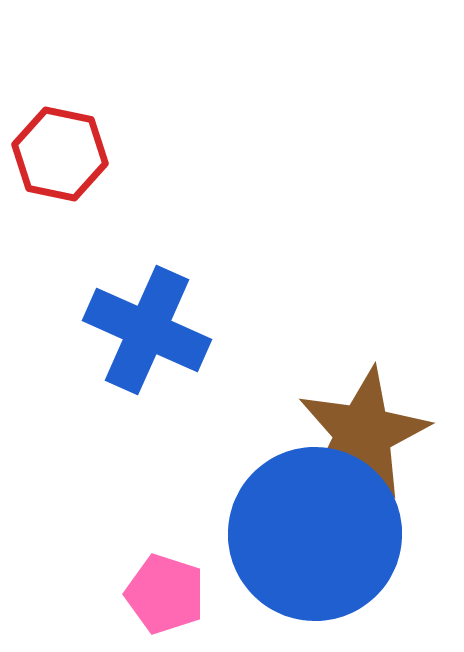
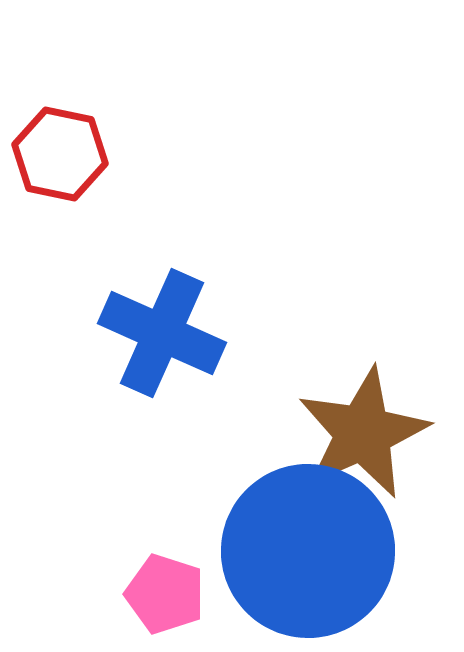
blue cross: moved 15 px right, 3 px down
blue circle: moved 7 px left, 17 px down
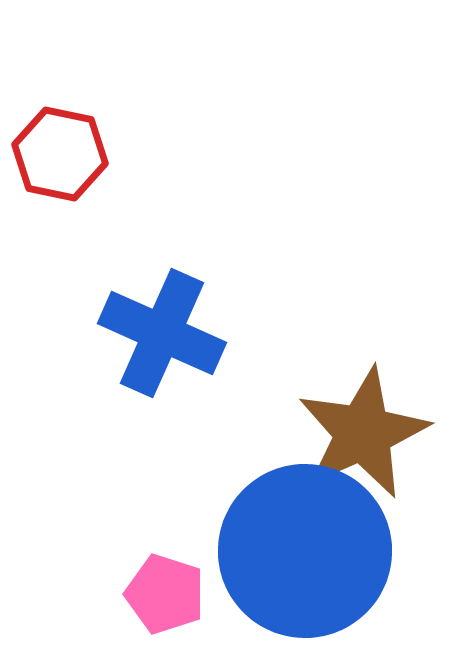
blue circle: moved 3 px left
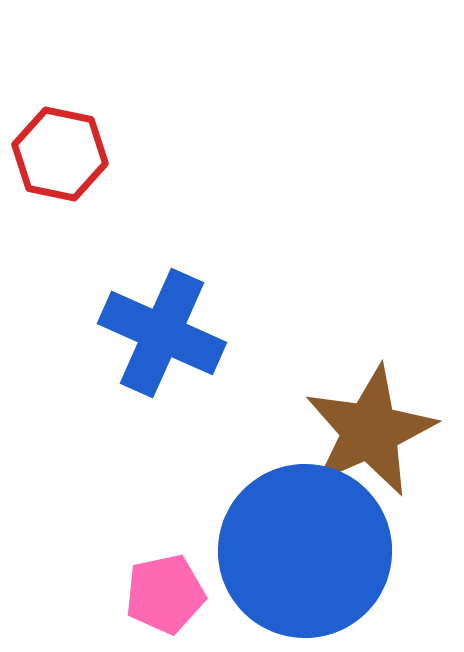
brown star: moved 7 px right, 2 px up
pink pentagon: rotated 30 degrees counterclockwise
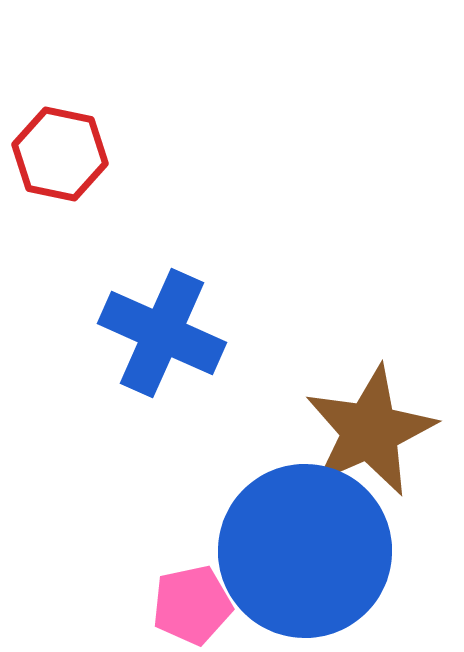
pink pentagon: moved 27 px right, 11 px down
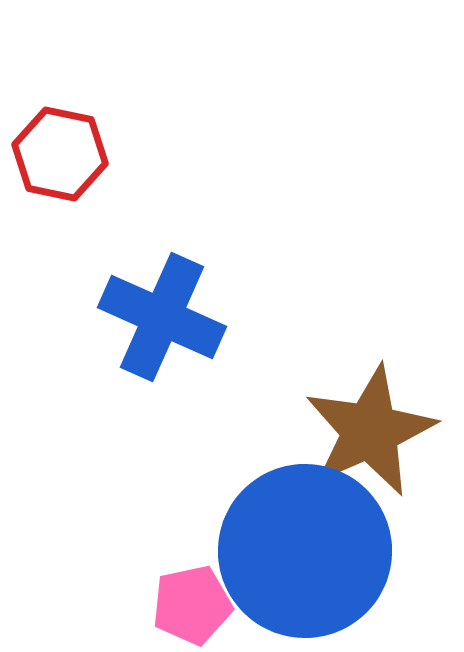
blue cross: moved 16 px up
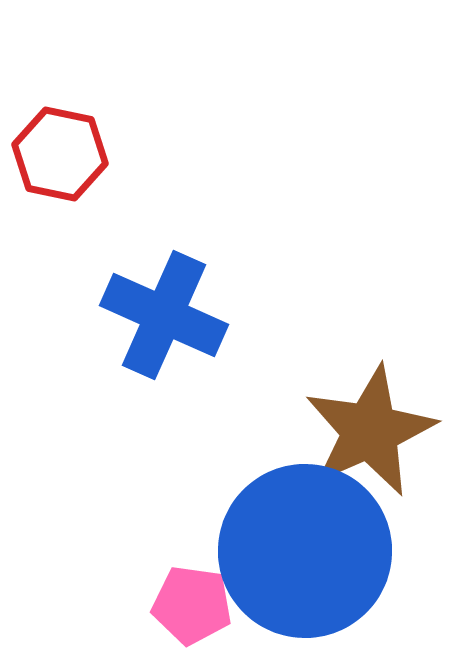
blue cross: moved 2 px right, 2 px up
pink pentagon: rotated 20 degrees clockwise
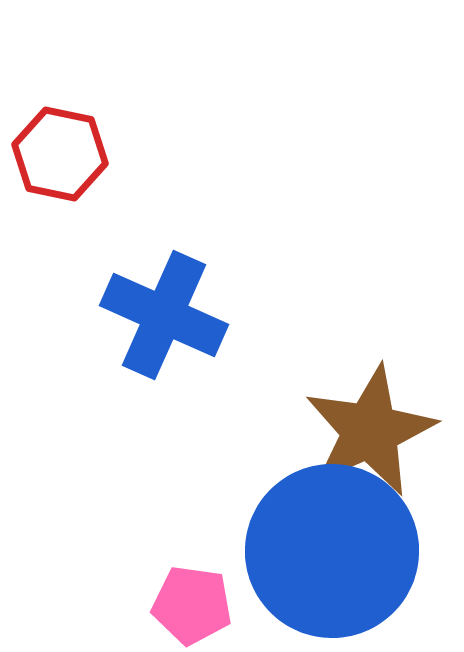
blue circle: moved 27 px right
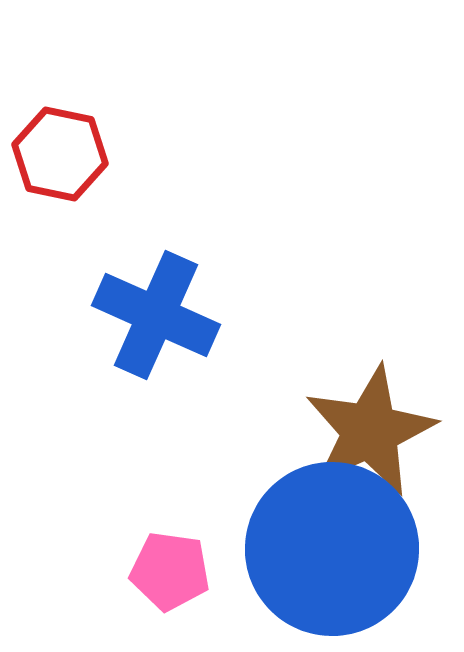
blue cross: moved 8 px left
blue circle: moved 2 px up
pink pentagon: moved 22 px left, 34 px up
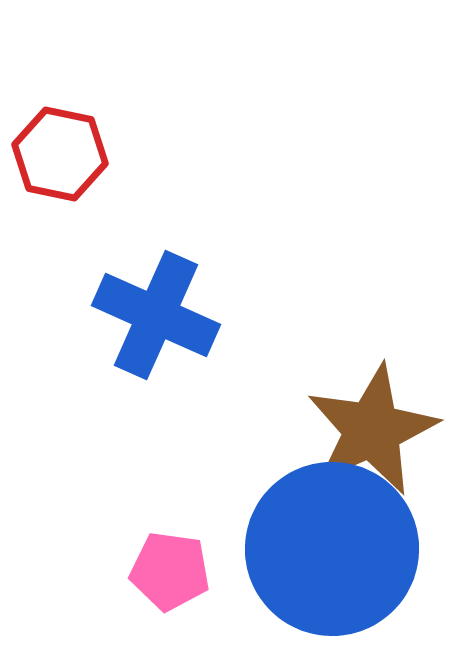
brown star: moved 2 px right, 1 px up
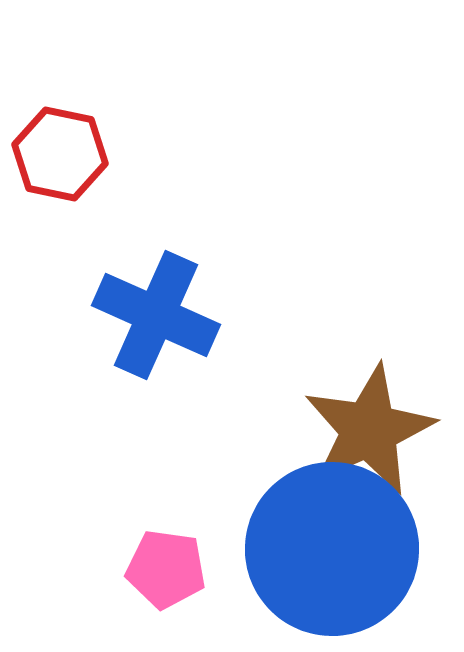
brown star: moved 3 px left
pink pentagon: moved 4 px left, 2 px up
